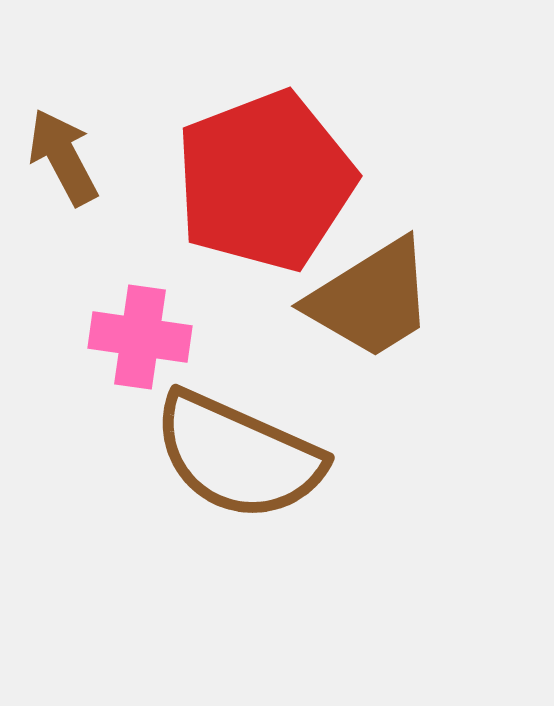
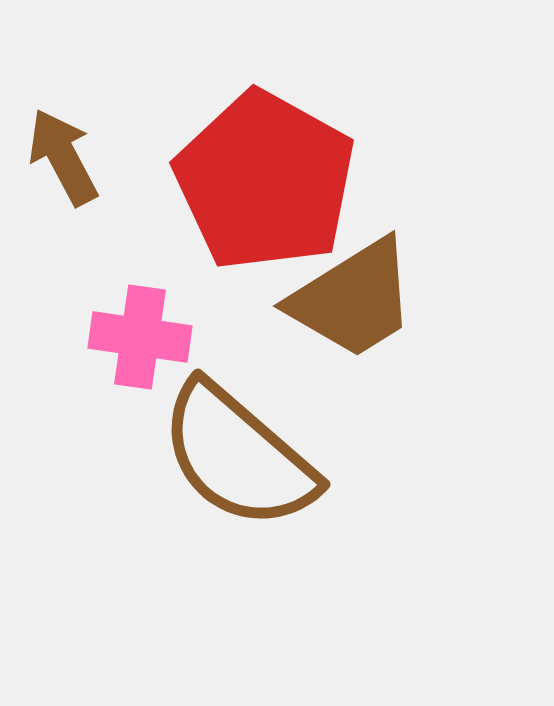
red pentagon: rotated 22 degrees counterclockwise
brown trapezoid: moved 18 px left
brown semicircle: rotated 17 degrees clockwise
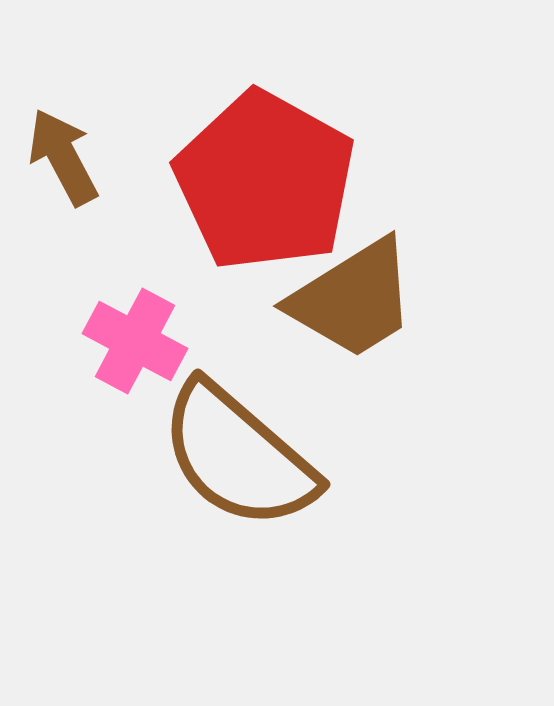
pink cross: moved 5 px left, 4 px down; rotated 20 degrees clockwise
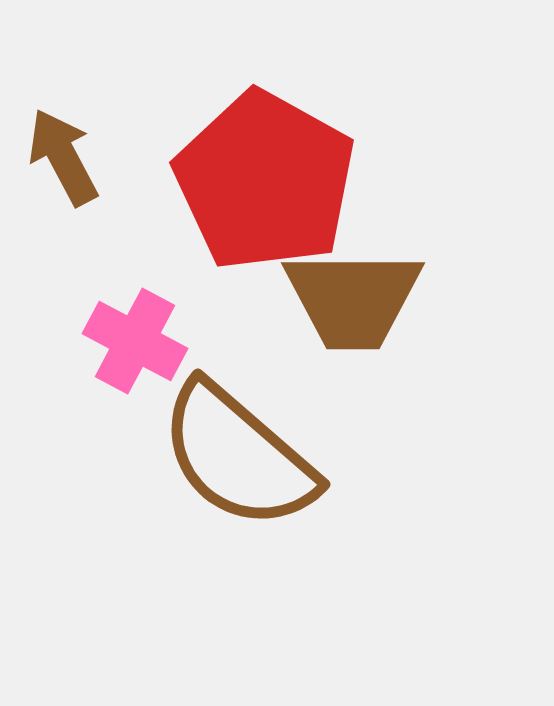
brown trapezoid: rotated 32 degrees clockwise
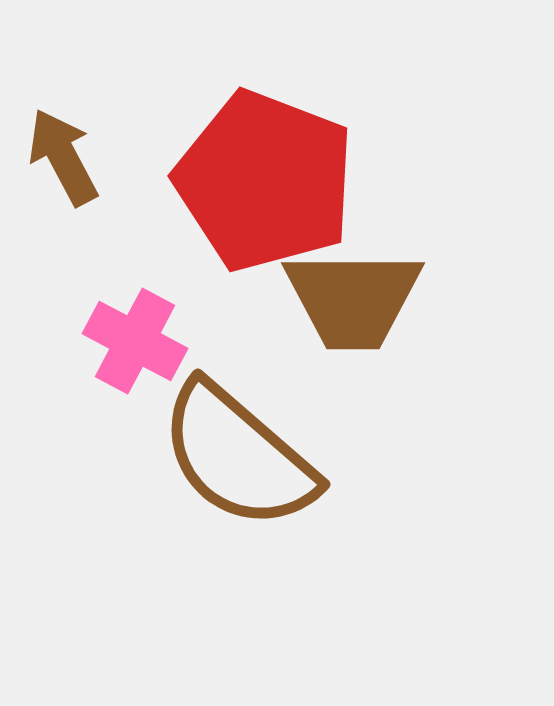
red pentagon: rotated 8 degrees counterclockwise
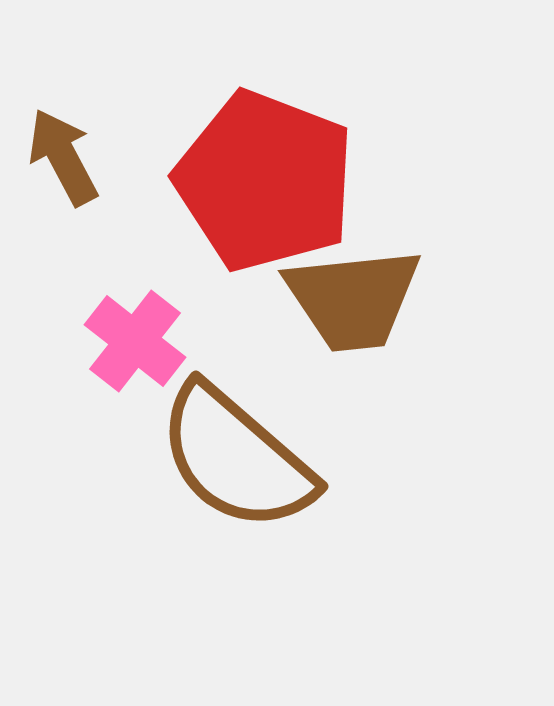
brown trapezoid: rotated 6 degrees counterclockwise
pink cross: rotated 10 degrees clockwise
brown semicircle: moved 2 px left, 2 px down
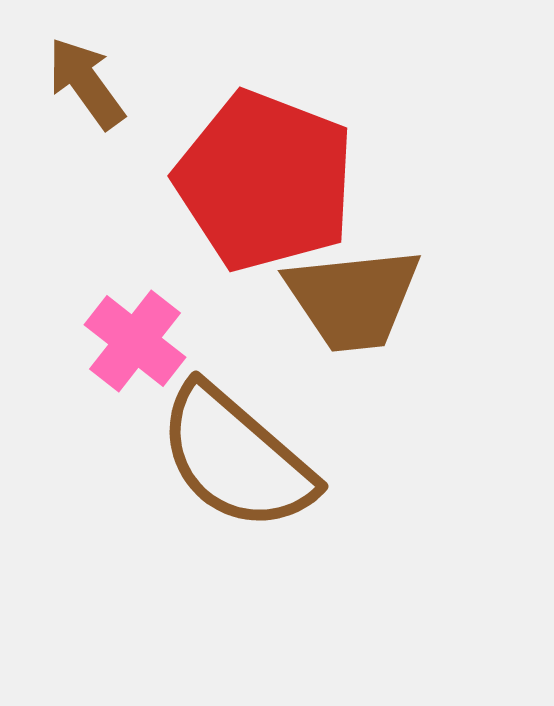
brown arrow: moved 23 px right, 74 px up; rotated 8 degrees counterclockwise
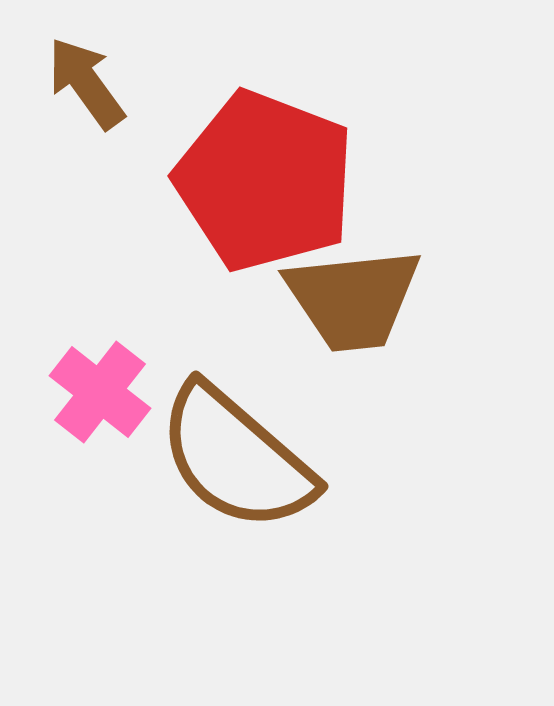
pink cross: moved 35 px left, 51 px down
